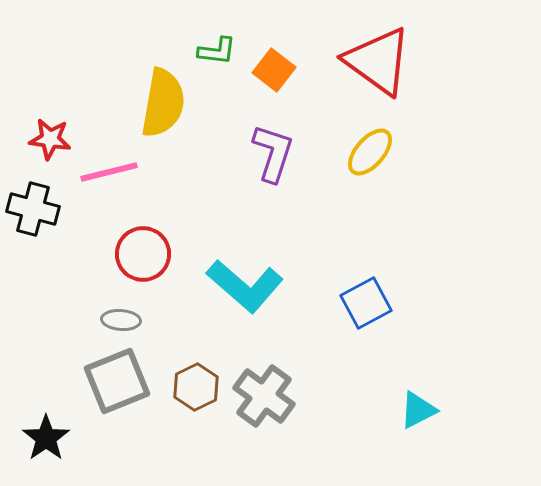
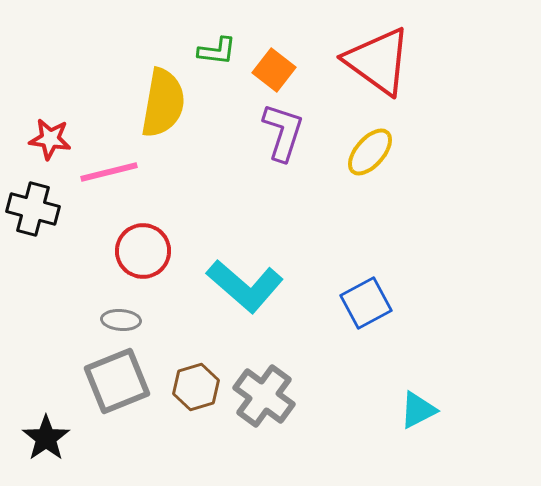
purple L-shape: moved 10 px right, 21 px up
red circle: moved 3 px up
brown hexagon: rotated 9 degrees clockwise
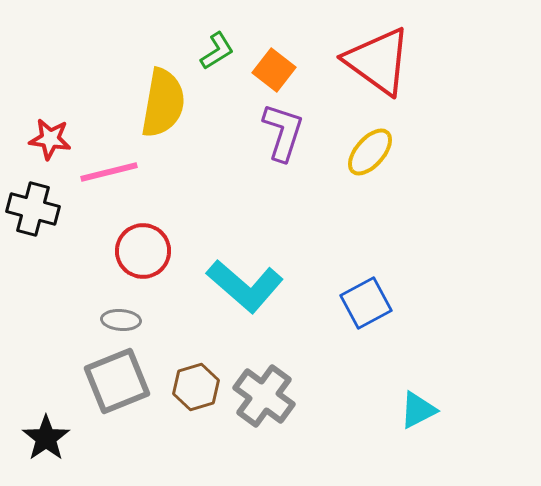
green L-shape: rotated 39 degrees counterclockwise
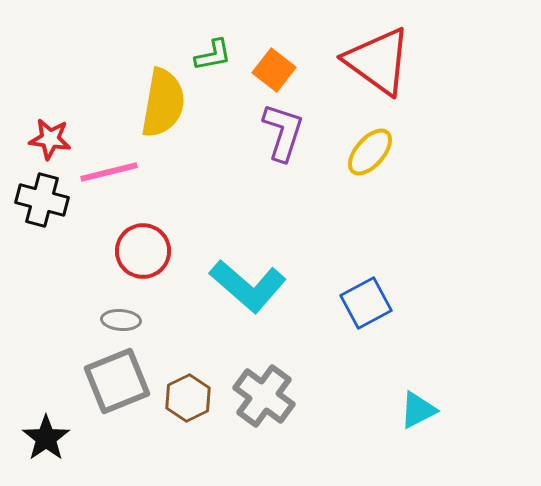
green L-shape: moved 4 px left, 4 px down; rotated 21 degrees clockwise
black cross: moved 9 px right, 9 px up
cyan L-shape: moved 3 px right
brown hexagon: moved 8 px left, 11 px down; rotated 9 degrees counterclockwise
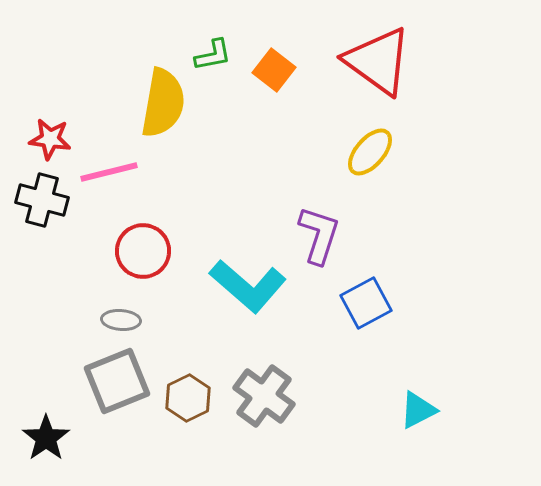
purple L-shape: moved 36 px right, 103 px down
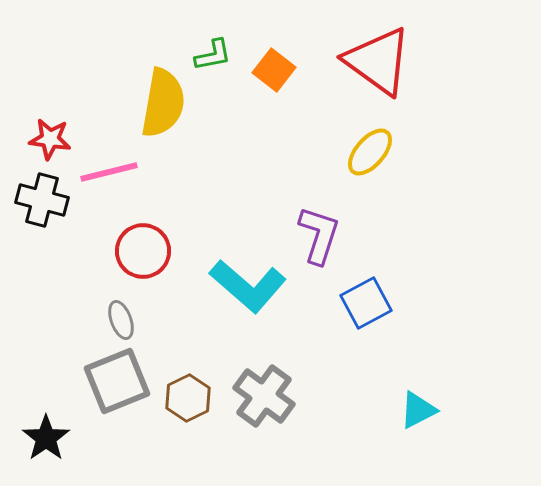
gray ellipse: rotated 66 degrees clockwise
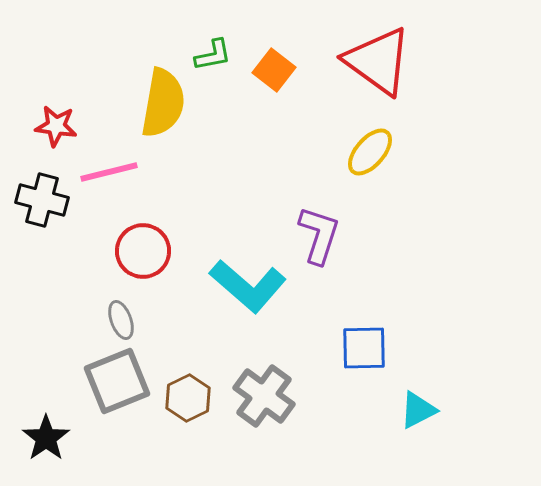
red star: moved 6 px right, 13 px up
blue square: moved 2 px left, 45 px down; rotated 27 degrees clockwise
